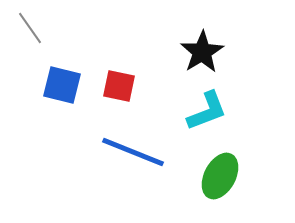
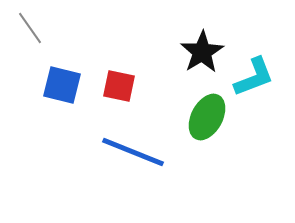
cyan L-shape: moved 47 px right, 34 px up
green ellipse: moved 13 px left, 59 px up
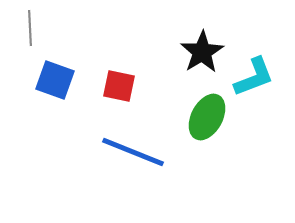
gray line: rotated 32 degrees clockwise
blue square: moved 7 px left, 5 px up; rotated 6 degrees clockwise
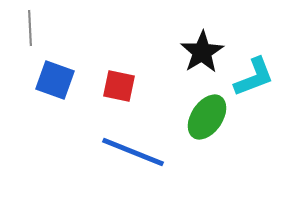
green ellipse: rotated 6 degrees clockwise
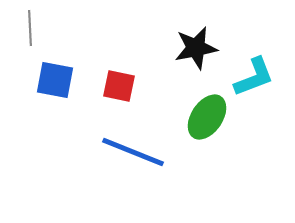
black star: moved 6 px left, 4 px up; rotated 21 degrees clockwise
blue square: rotated 9 degrees counterclockwise
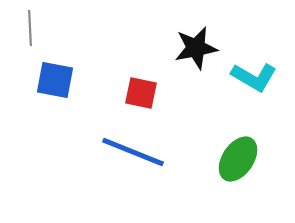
cyan L-shape: rotated 51 degrees clockwise
red square: moved 22 px right, 7 px down
green ellipse: moved 31 px right, 42 px down
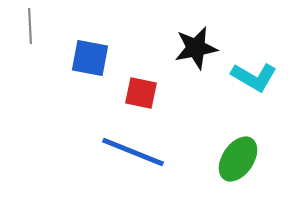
gray line: moved 2 px up
blue square: moved 35 px right, 22 px up
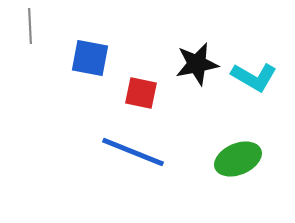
black star: moved 1 px right, 16 px down
green ellipse: rotated 33 degrees clockwise
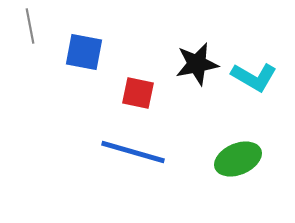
gray line: rotated 8 degrees counterclockwise
blue square: moved 6 px left, 6 px up
red square: moved 3 px left
blue line: rotated 6 degrees counterclockwise
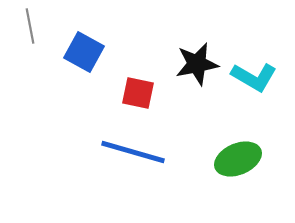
blue square: rotated 18 degrees clockwise
